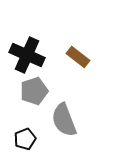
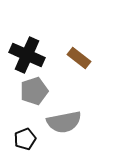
brown rectangle: moved 1 px right, 1 px down
gray semicircle: moved 2 px down; rotated 80 degrees counterclockwise
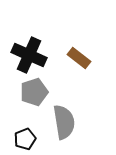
black cross: moved 2 px right
gray pentagon: moved 1 px down
gray semicircle: rotated 88 degrees counterclockwise
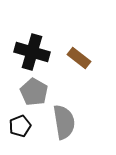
black cross: moved 3 px right, 3 px up; rotated 8 degrees counterclockwise
gray pentagon: rotated 24 degrees counterclockwise
black pentagon: moved 5 px left, 13 px up
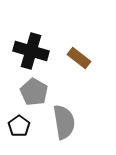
black cross: moved 1 px left, 1 px up
black pentagon: moved 1 px left; rotated 15 degrees counterclockwise
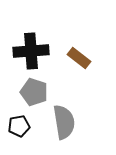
black cross: rotated 20 degrees counterclockwise
gray pentagon: rotated 12 degrees counterclockwise
black pentagon: rotated 25 degrees clockwise
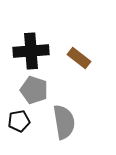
gray pentagon: moved 2 px up
black pentagon: moved 5 px up
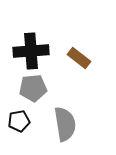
gray pentagon: moved 1 px left, 2 px up; rotated 24 degrees counterclockwise
gray semicircle: moved 1 px right, 2 px down
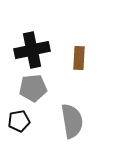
black cross: moved 1 px right, 1 px up; rotated 8 degrees counterclockwise
brown rectangle: rotated 55 degrees clockwise
gray semicircle: moved 7 px right, 3 px up
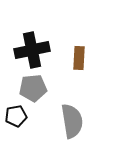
black pentagon: moved 3 px left, 5 px up
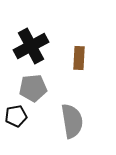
black cross: moved 1 px left, 4 px up; rotated 16 degrees counterclockwise
